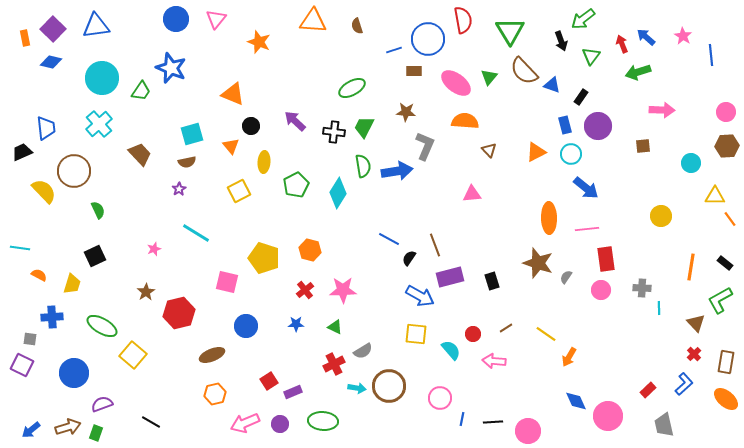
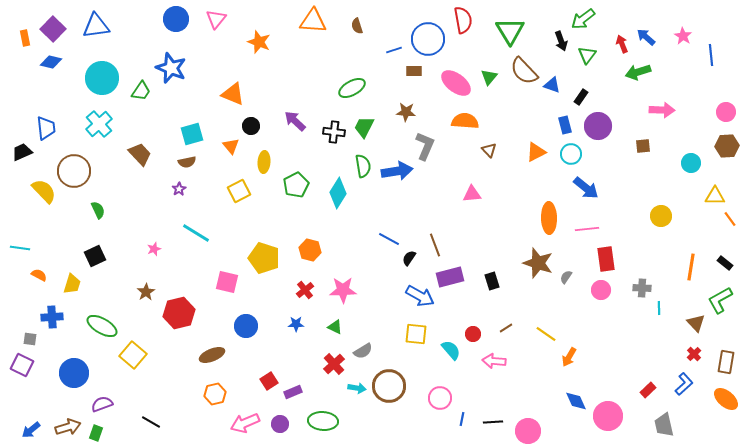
green triangle at (591, 56): moved 4 px left, 1 px up
red cross at (334, 364): rotated 15 degrees counterclockwise
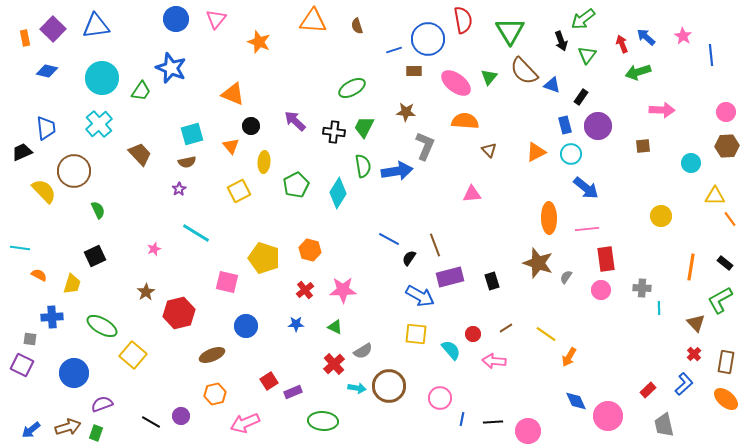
blue diamond at (51, 62): moved 4 px left, 9 px down
purple circle at (280, 424): moved 99 px left, 8 px up
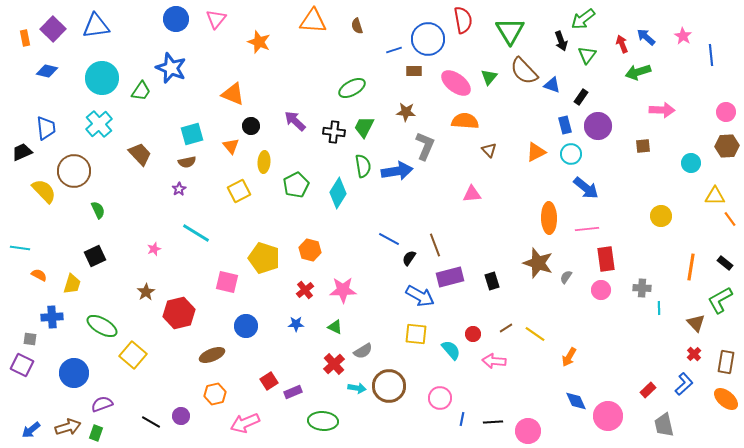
yellow line at (546, 334): moved 11 px left
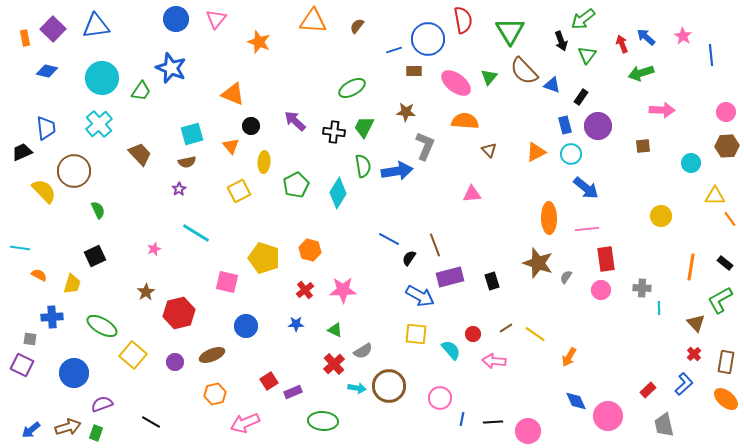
brown semicircle at (357, 26): rotated 56 degrees clockwise
green arrow at (638, 72): moved 3 px right, 1 px down
green triangle at (335, 327): moved 3 px down
purple circle at (181, 416): moved 6 px left, 54 px up
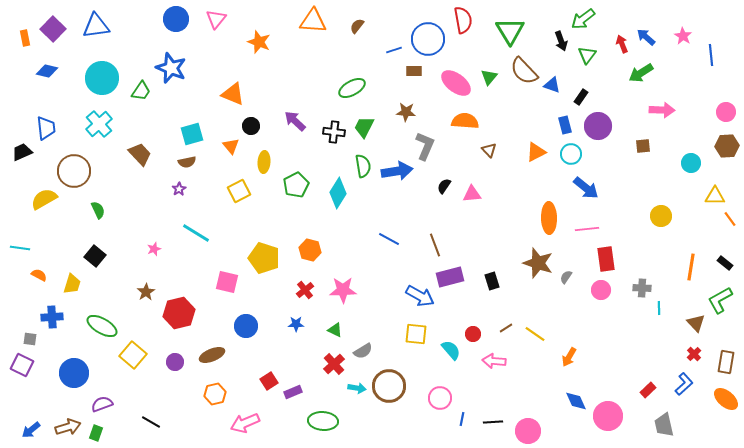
green arrow at (641, 73): rotated 15 degrees counterclockwise
yellow semicircle at (44, 191): moved 8 px down; rotated 76 degrees counterclockwise
black square at (95, 256): rotated 25 degrees counterclockwise
black semicircle at (409, 258): moved 35 px right, 72 px up
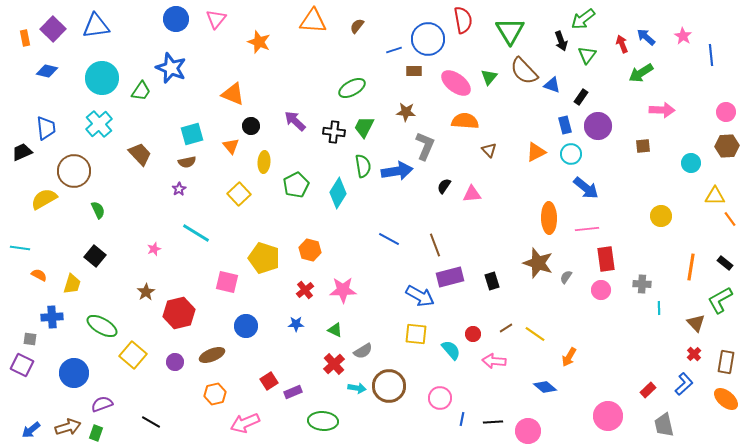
yellow square at (239, 191): moved 3 px down; rotated 15 degrees counterclockwise
gray cross at (642, 288): moved 4 px up
blue diamond at (576, 401): moved 31 px left, 14 px up; rotated 25 degrees counterclockwise
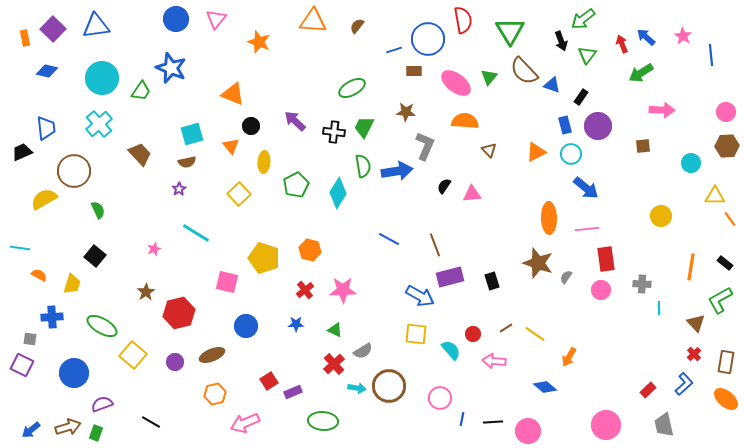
pink circle at (608, 416): moved 2 px left, 9 px down
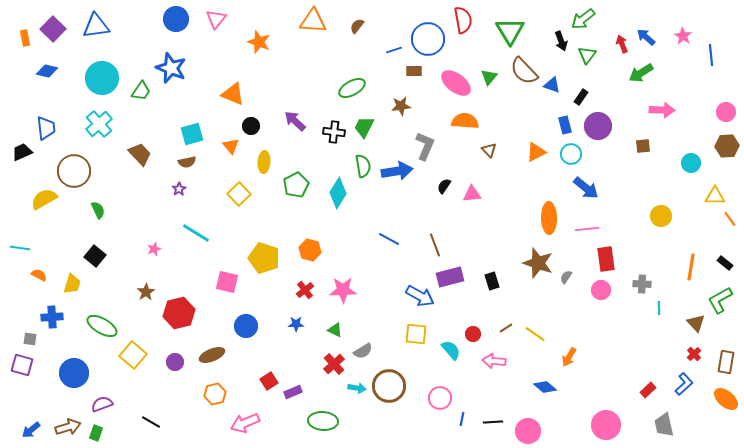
brown star at (406, 112): moved 5 px left, 6 px up; rotated 12 degrees counterclockwise
purple square at (22, 365): rotated 10 degrees counterclockwise
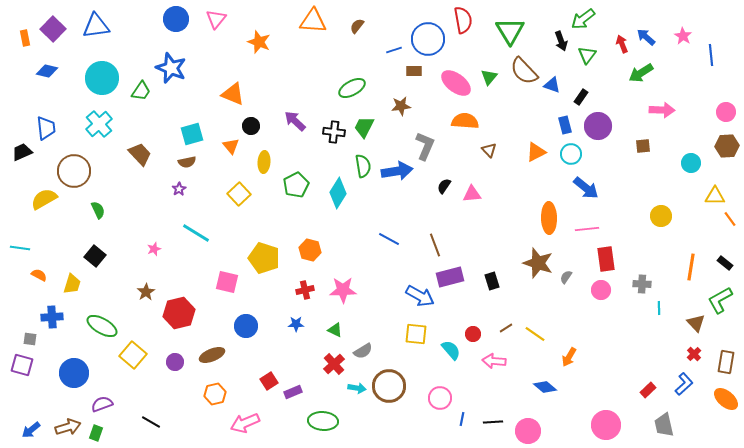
red cross at (305, 290): rotated 24 degrees clockwise
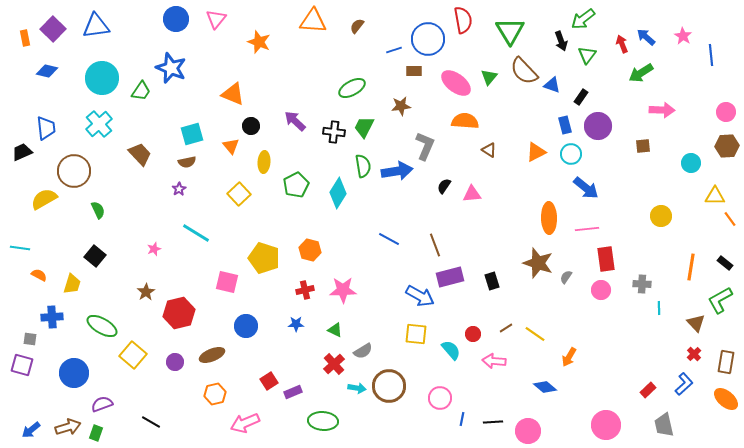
brown triangle at (489, 150): rotated 14 degrees counterclockwise
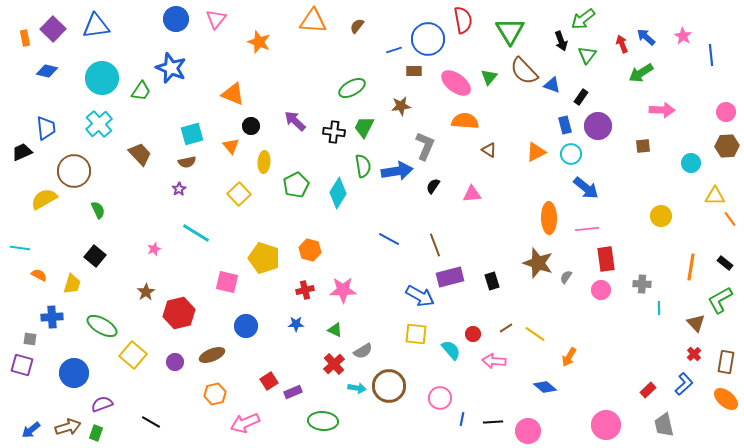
black semicircle at (444, 186): moved 11 px left
